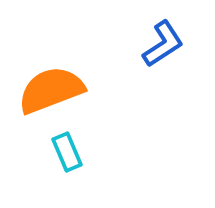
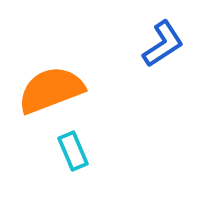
cyan rectangle: moved 6 px right, 1 px up
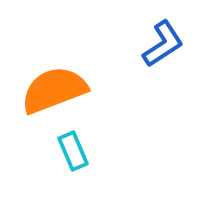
orange semicircle: moved 3 px right
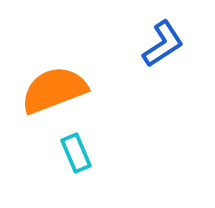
cyan rectangle: moved 3 px right, 2 px down
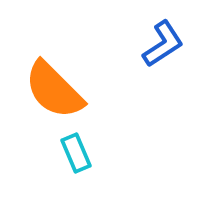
orange semicircle: rotated 114 degrees counterclockwise
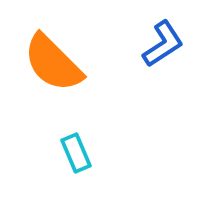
orange semicircle: moved 1 px left, 27 px up
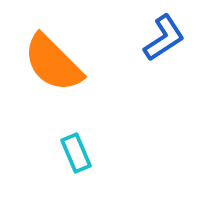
blue L-shape: moved 1 px right, 6 px up
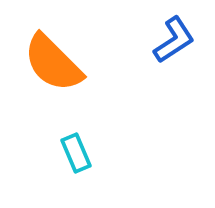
blue L-shape: moved 10 px right, 2 px down
